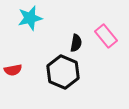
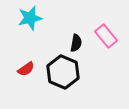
red semicircle: moved 13 px right, 1 px up; rotated 24 degrees counterclockwise
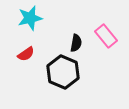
red semicircle: moved 15 px up
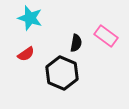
cyan star: rotated 30 degrees clockwise
pink rectangle: rotated 15 degrees counterclockwise
black hexagon: moved 1 px left, 1 px down
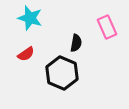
pink rectangle: moved 1 px right, 9 px up; rotated 30 degrees clockwise
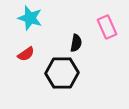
black hexagon: rotated 24 degrees counterclockwise
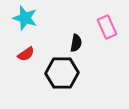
cyan star: moved 5 px left
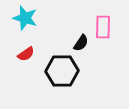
pink rectangle: moved 4 px left; rotated 25 degrees clockwise
black semicircle: moved 5 px right; rotated 24 degrees clockwise
black hexagon: moved 2 px up
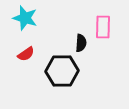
black semicircle: rotated 30 degrees counterclockwise
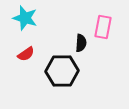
pink rectangle: rotated 10 degrees clockwise
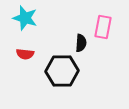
red semicircle: moved 1 px left; rotated 42 degrees clockwise
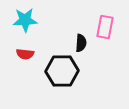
cyan star: moved 2 px down; rotated 20 degrees counterclockwise
pink rectangle: moved 2 px right
